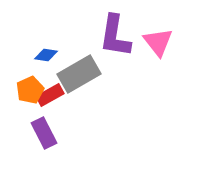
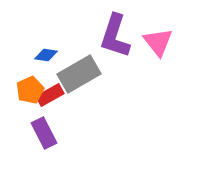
purple L-shape: rotated 9 degrees clockwise
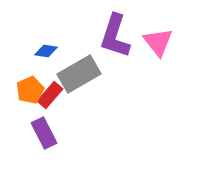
blue diamond: moved 4 px up
red rectangle: rotated 20 degrees counterclockwise
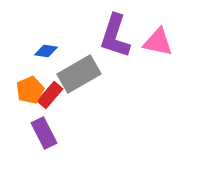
pink triangle: rotated 40 degrees counterclockwise
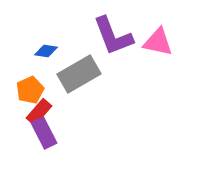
purple L-shape: moved 2 px left; rotated 39 degrees counterclockwise
red rectangle: moved 11 px left, 17 px down
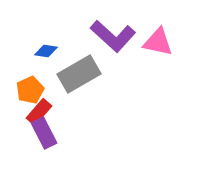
purple L-shape: rotated 27 degrees counterclockwise
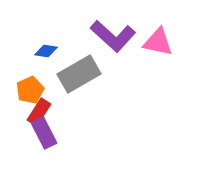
red rectangle: rotated 8 degrees counterclockwise
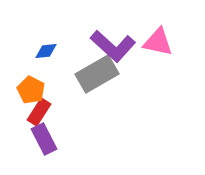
purple L-shape: moved 10 px down
blue diamond: rotated 15 degrees counterclockwise
gray rectangle: moved 18 px right
orange pentagon: moved 1 px right; rotated 20 degrees counterclockwise
purple rectangle: moved 6 px down
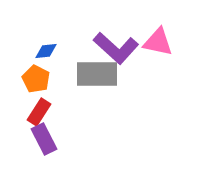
purple L-shape: moved 3 px right, 2 px down
gray rectangle: rotated 30 degrees clockwise
orange pentagon: moved 5 px right, 11 px up
